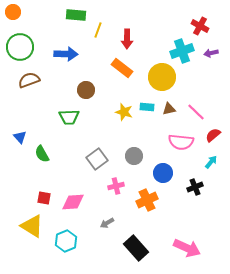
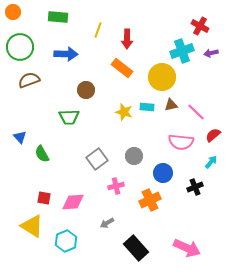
green rectangle: moved 18 px left, 2 px down
brown triangle: moved 2 px right, 4 px up
orange cross: moved 3 px right
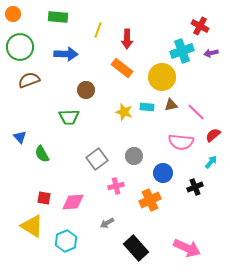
orange circle: moved 2 px down
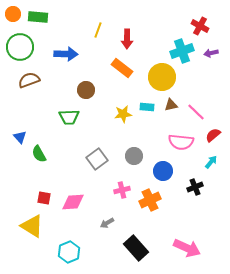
green rectangle: moved 20 px left
yellow star: moved 1 px left, 2 px down; rotated 24 degrees counterclockwise
green semicircle: moved 3 px left
blue circle: moved 2 px up
pink cross: moved 6 px right, 4 px down
cyan hexagon: moved 3 px right, 11 px down
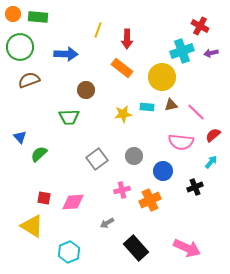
green semicircle: rotated 78 degrees clockwise
